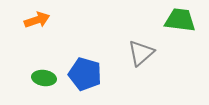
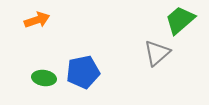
green trapezoid: rotated 48 degrees counterclockwise
gray triangle: moved 16 px right
blue pentagon: moved 2 px left, 2 px up; rotated 28 degrees counterclockwise
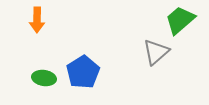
orange arrow: rotated 110 degrees clockwise
gray triangle: moved 1 px left, 1 px up
blue pentagon: rotated 20 degrees counterclockwise
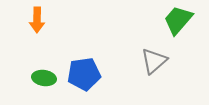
green trapezoid: moved 2 px left; rotated 8 degrees counterclockwise
gray triangle: moved 2 px left, 9 px down
blue pentagon: moved 1 px right, 2 px down; rotated 24 degrees clockwise
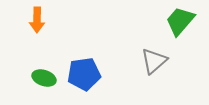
green trapezoid: moved 2 px right, 1 px down
green ellipse: rotated 10 degrees clockwise
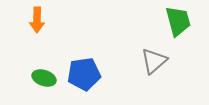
green trapezoid: moved 2 px left; rotated 124 degrees clockwise
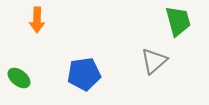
green ellipse: moved 25 px left; rotated 20 degrees clockwise
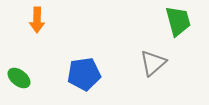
gray triangle: moved 1 px left, 2 px down
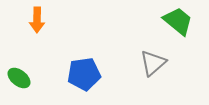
green trapezoid: rotated 36 degrees counterclockwise
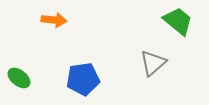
orange arrow: moved 17 px right; rotated 85 degrees counterclockwise
blue pentagon: moved 1 px left, 5 px down
